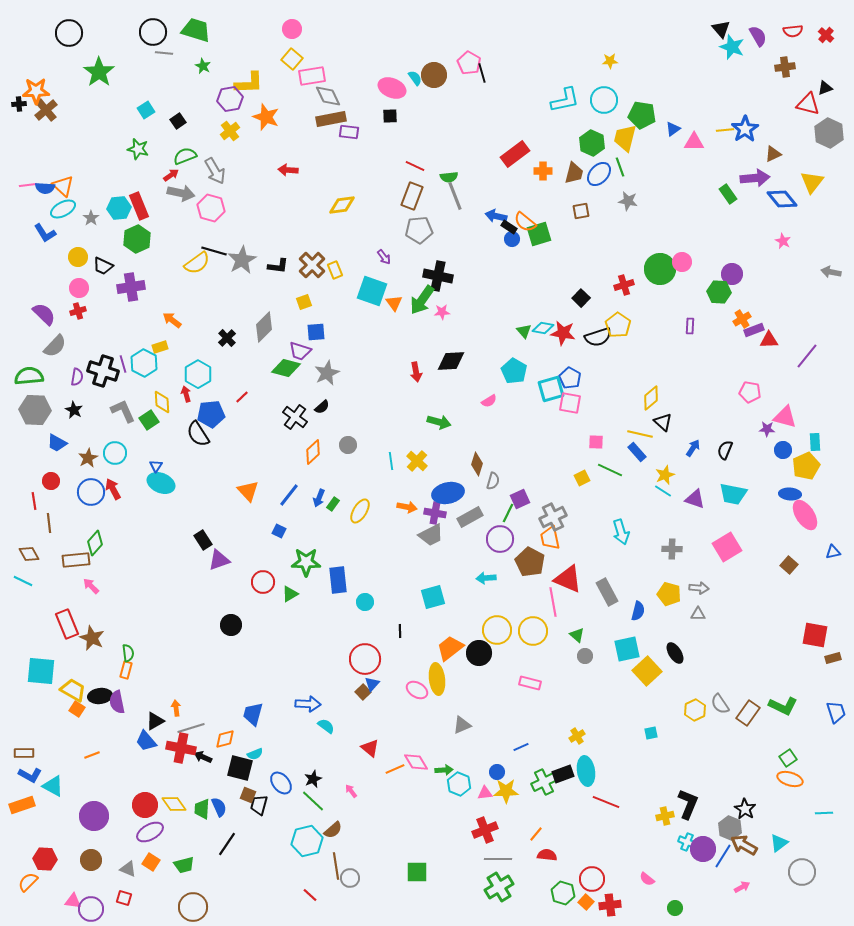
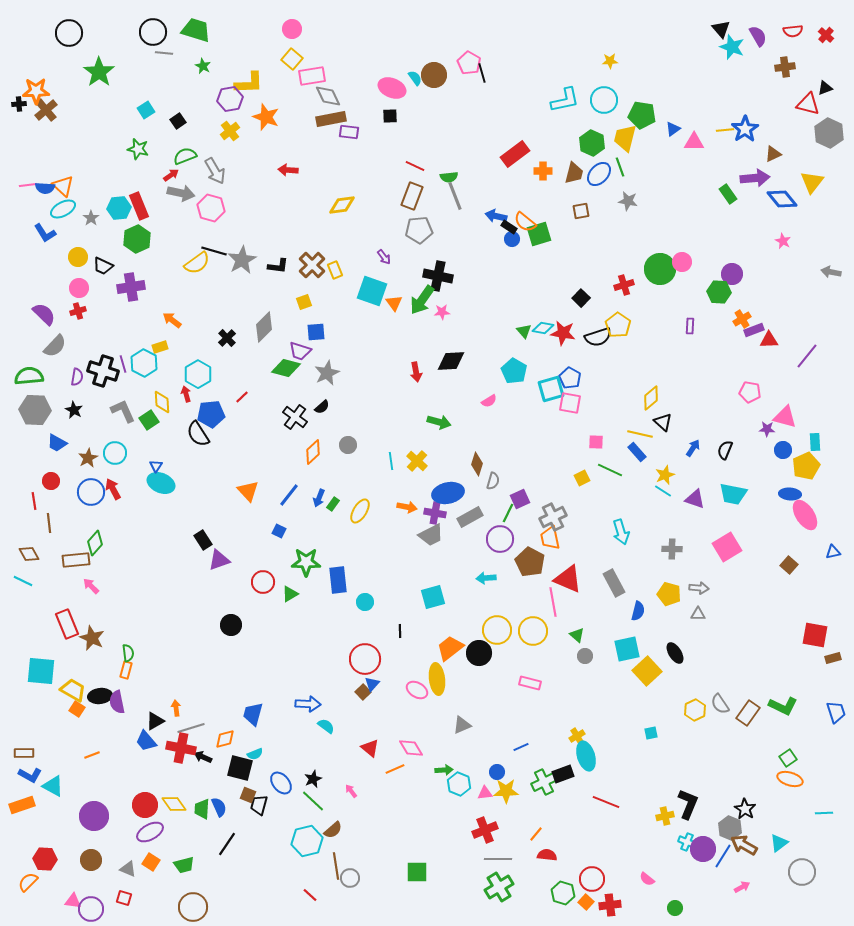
gray rectangle at (607, 592): moved 7 px right, 9 px up
pink diamond at (416, 762): moved 5 px left, 14 px up
cyan ellipse at (586, 771): moved 15 px up; rotated 8 degrees counterclockwise
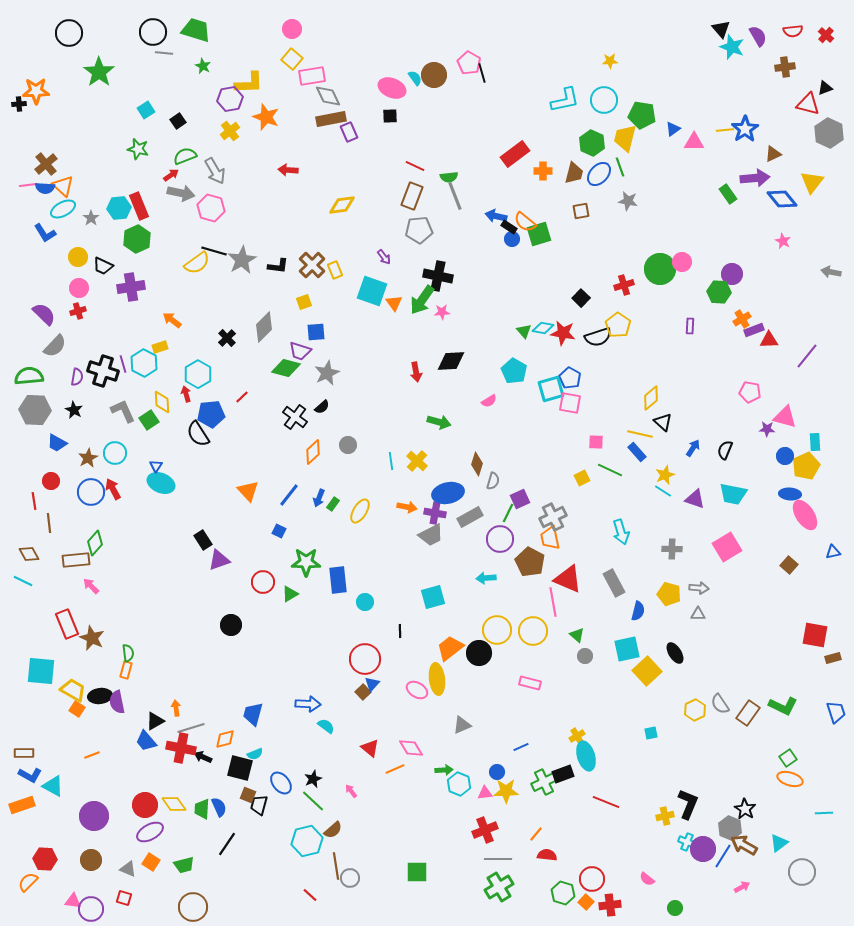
brown cross at (46, 110): moved 54 px down
purple rectangle at (349, 132): rotated 60 degrees clockwise
blue circle at (783, 450): moved 2 px right, 6 px down
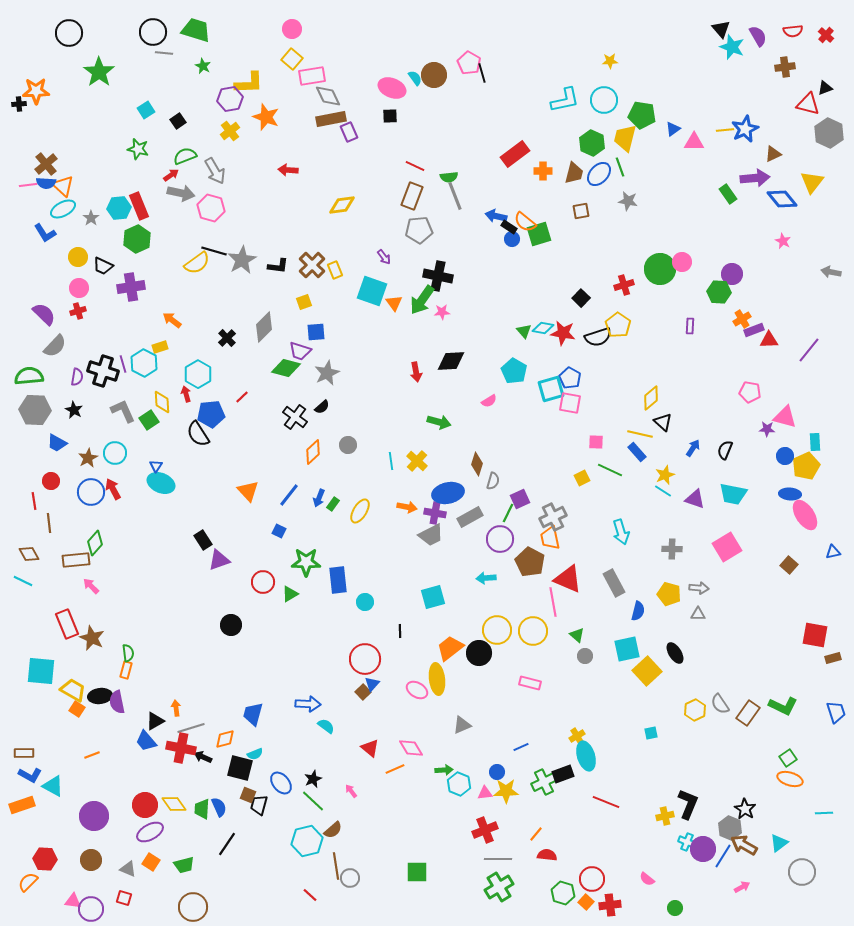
blue star at (745, 129): rotated 8 degrees clockwise
blue semicircle at (45, 188): moved 1 px right, 5 px up
purple line at (807, 356): moved 2 px right, 6 px up
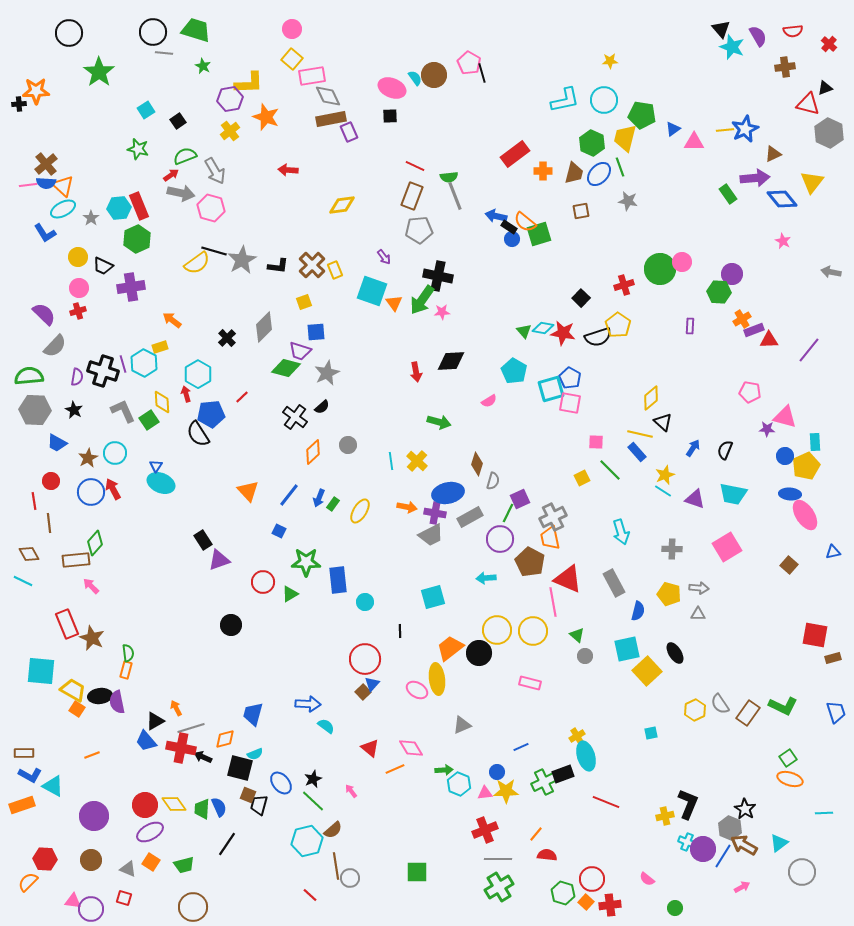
red cross at (826, 35): moved 3 px right, 9 px down
green line at (610, 470): rotated 20 degrees clockwise
orange arrow at (176, 708): rotated 21 degrees counterclockwise
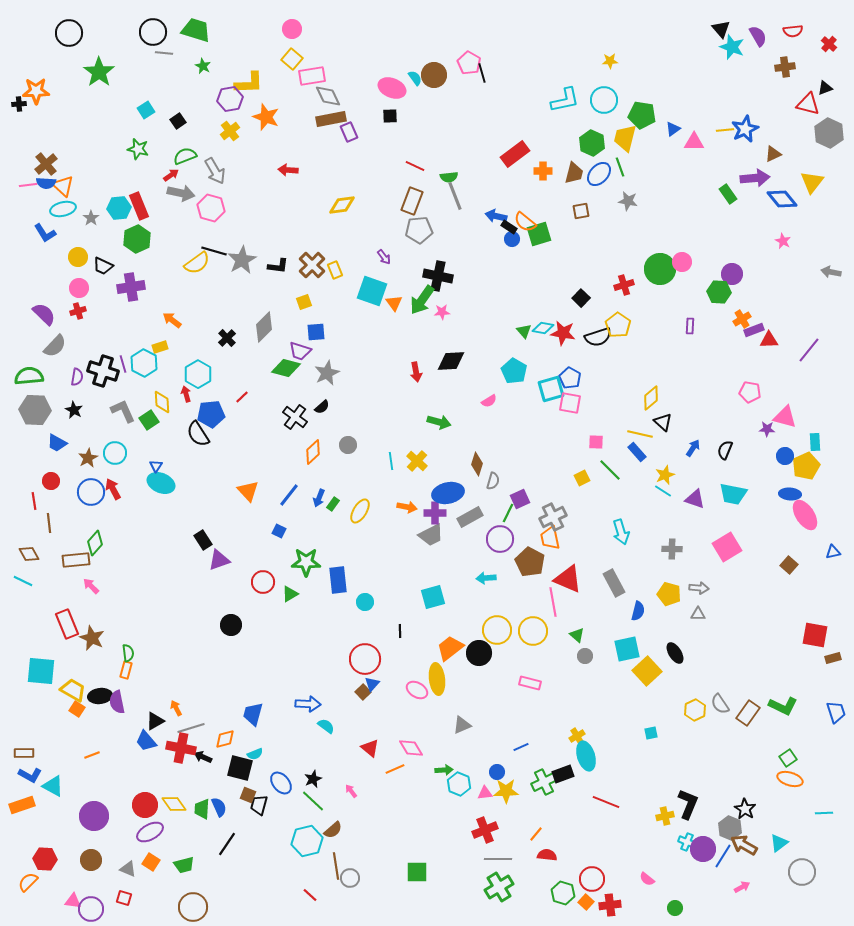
brown rectangle at (412, 196): moved 5 px down
cyan ellipse at (63, 209): rotated 15 degrees clockwise
purple cross at (435, 513): rotated 10 degrees counterclockwise
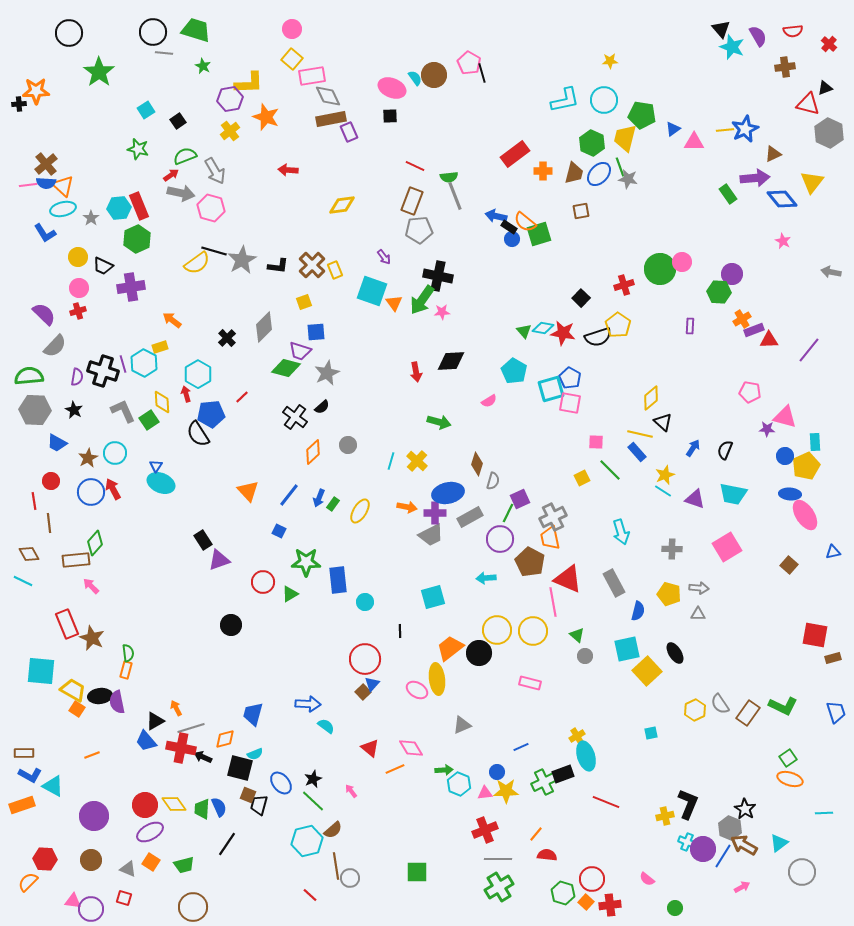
gray star at (628, 201): moved 22 px up
cyan line at (391, 461): rotated 24 degrees clockwise
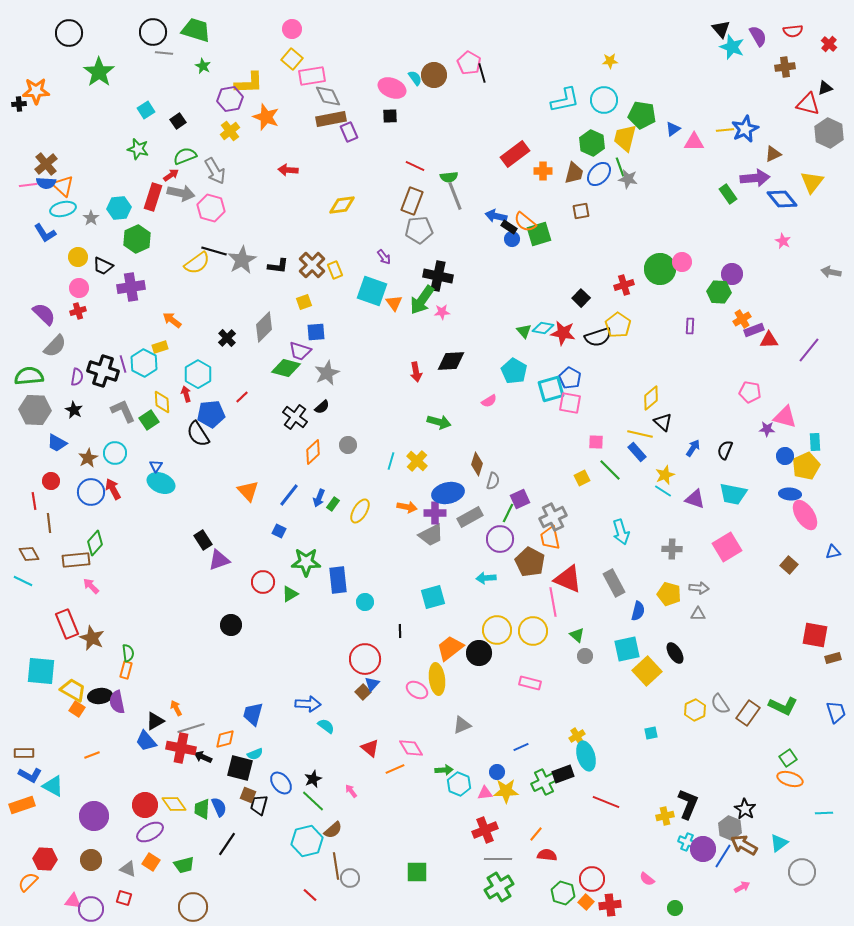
red rectangle at (139, 206): moved 14 px right, 9 px up; rotated 40 degrees clockwise
